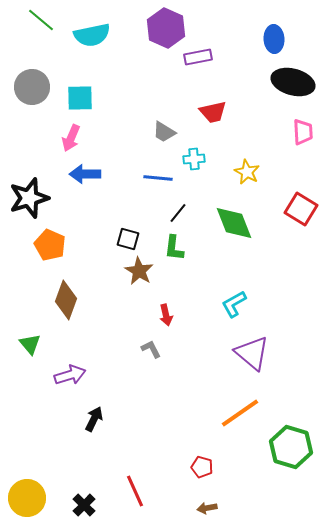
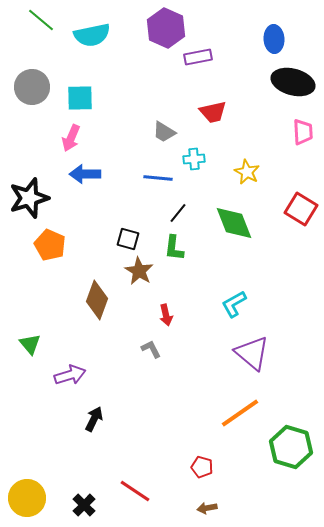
brown diamond: moved 31 px right
red line: rotated 32 degrees counterclockwise
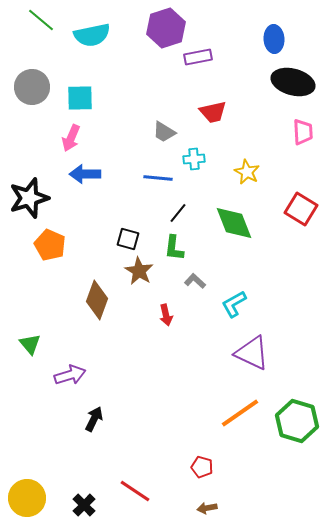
purple hexagon: rotated 18 degrees clockwise
gray L-shape: moved 44 px right, 68 px up; rotated 20 degrees counterclockwise
purple triangle: rotated 15 degrees counterclockwise
green hexagon: moved 6 px right, 26 px up
